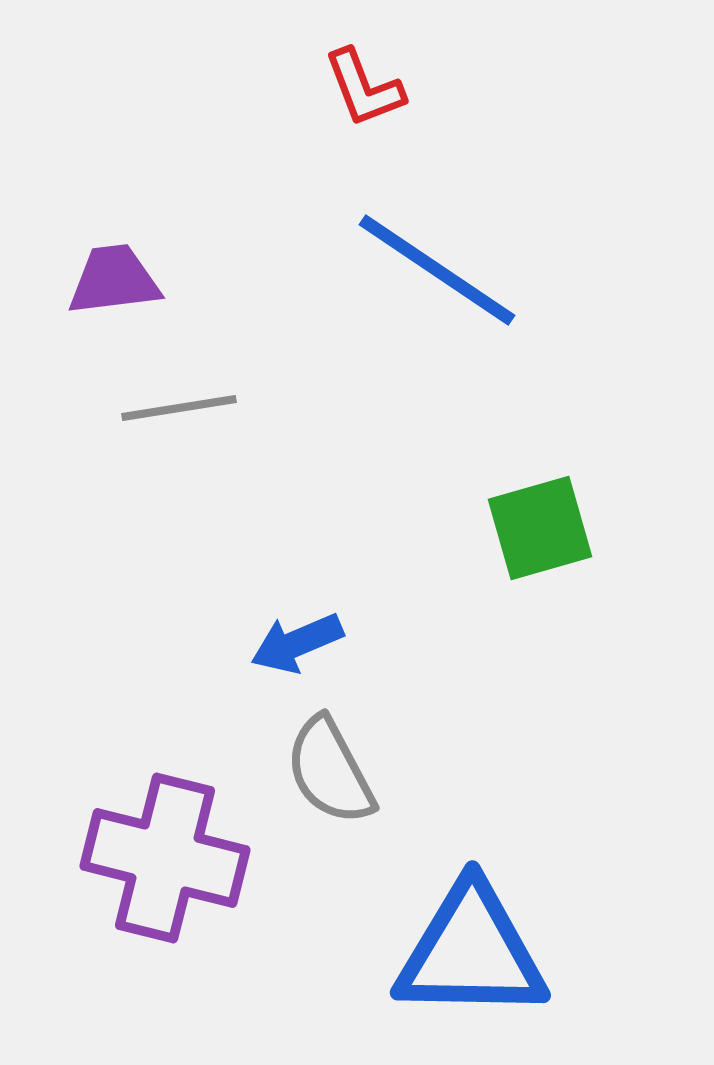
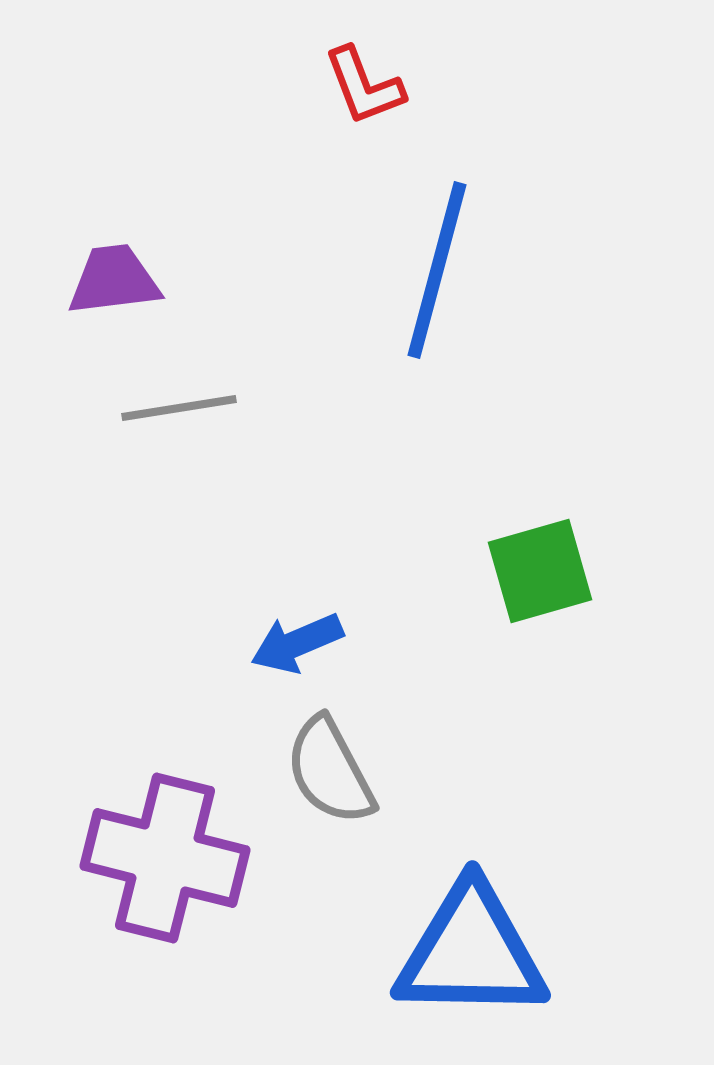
red L-shape: moved 2 px up
blue line: rotated 71 degrees clockwise
green square: moved 43 px down
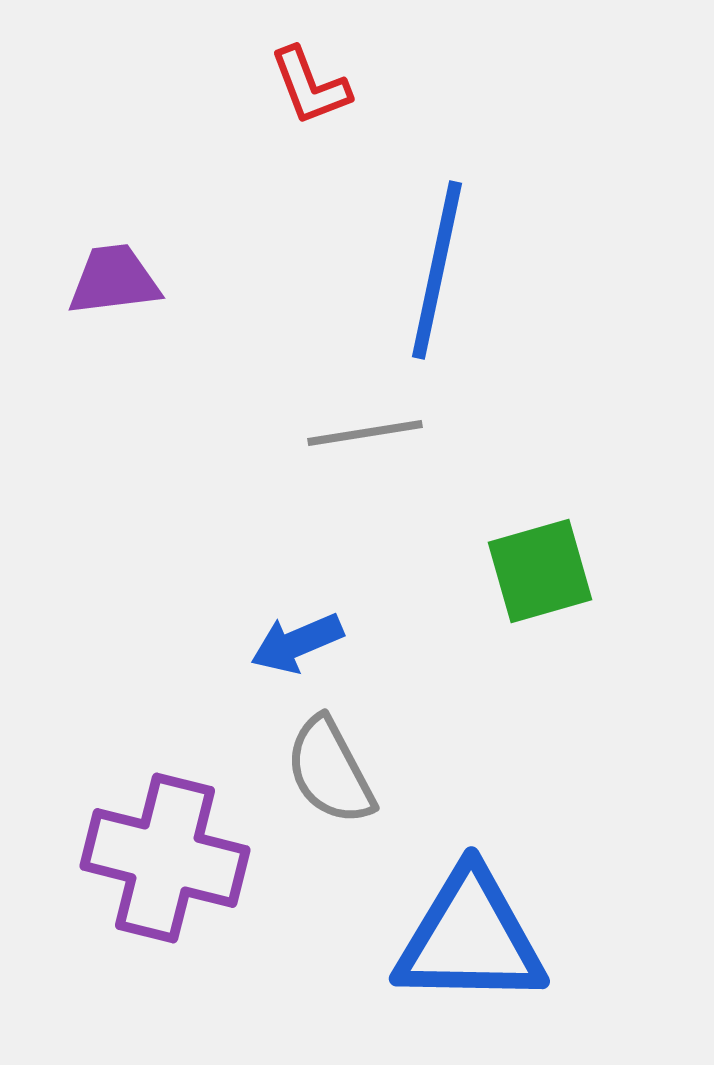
red L-shape: moved 54 px left
blue line: rotated 3 degrees counterclockwise
gray line: moved 186 px right, 25 px down
blue triangle: moved 1 px left, 14 px up
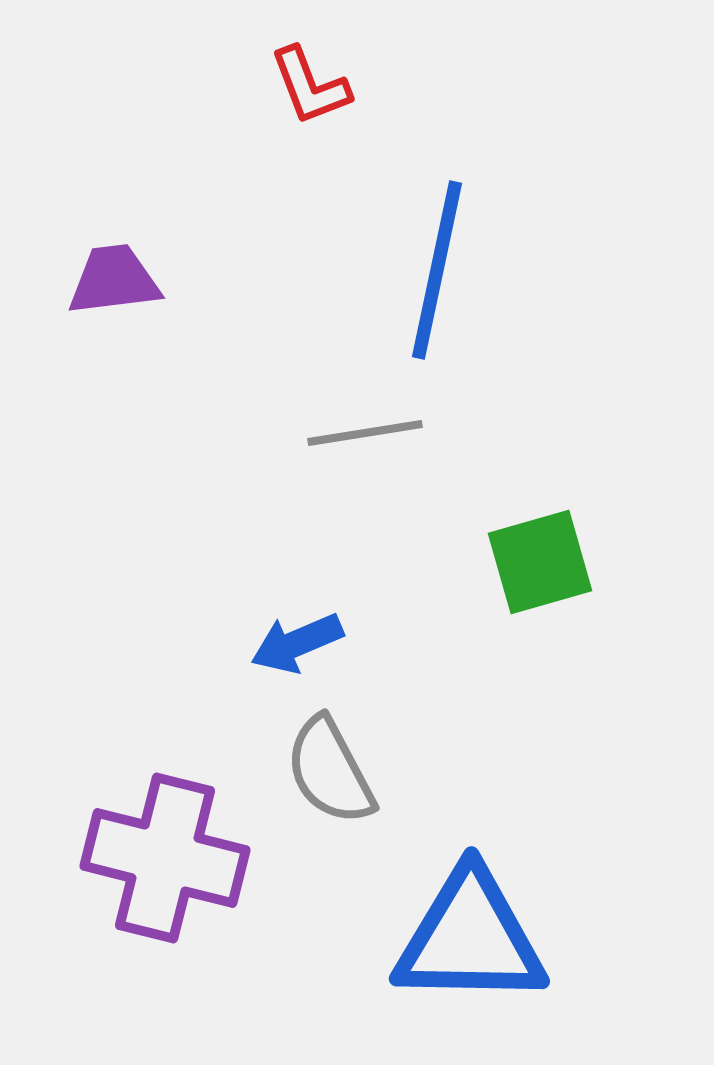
green square: moved 9 px up
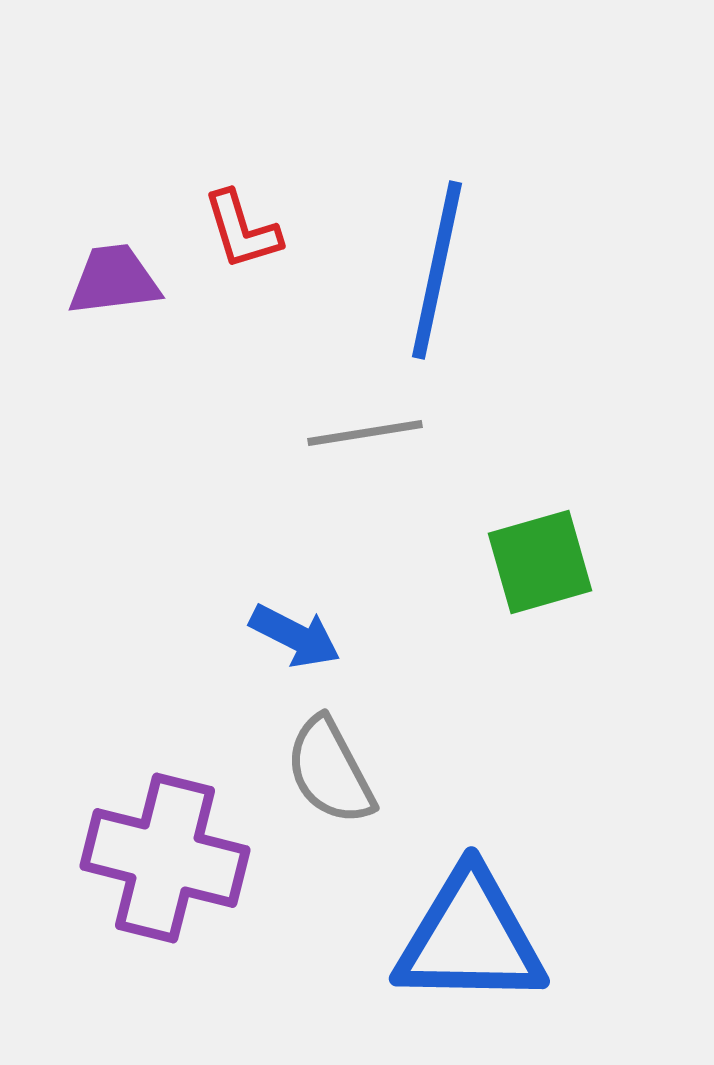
red L-shape: moved 68 px left, 144 px down; rotated 4 degrees clockwise
blue arrow: moved 2 px left, 7 px up; rotated 130 degrees counterclockwise
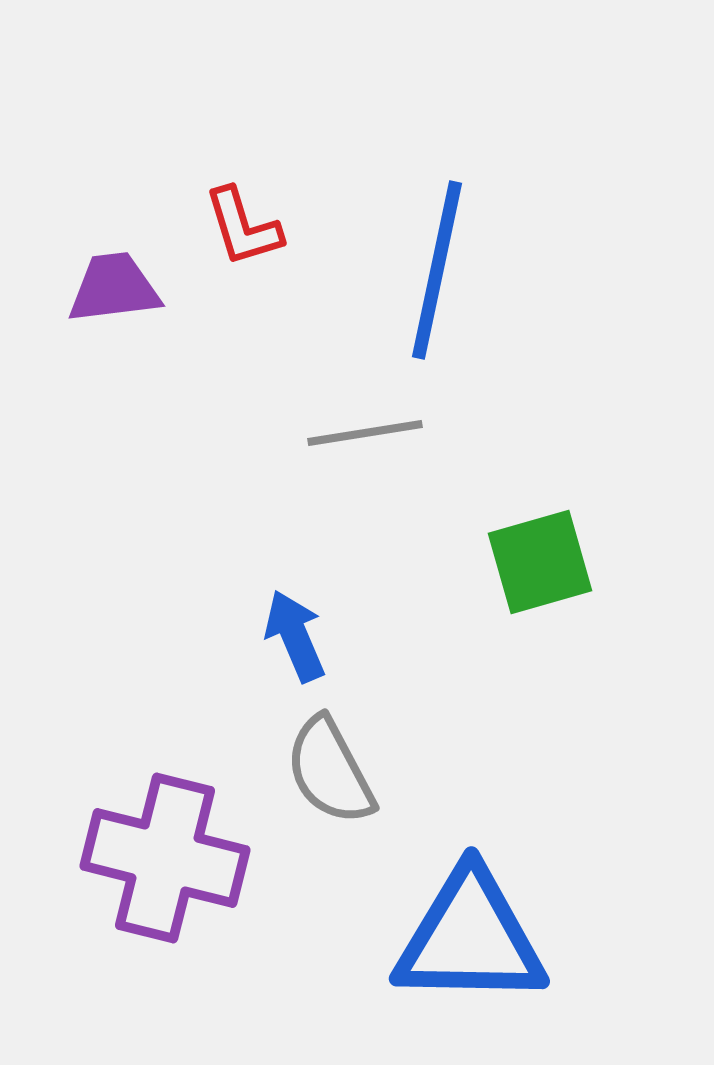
red L-shape: moved 1 px right, 3 px up
purple trapezoid: moved 8 px down
blue arrow: rotated 140 degrees counterclockwise
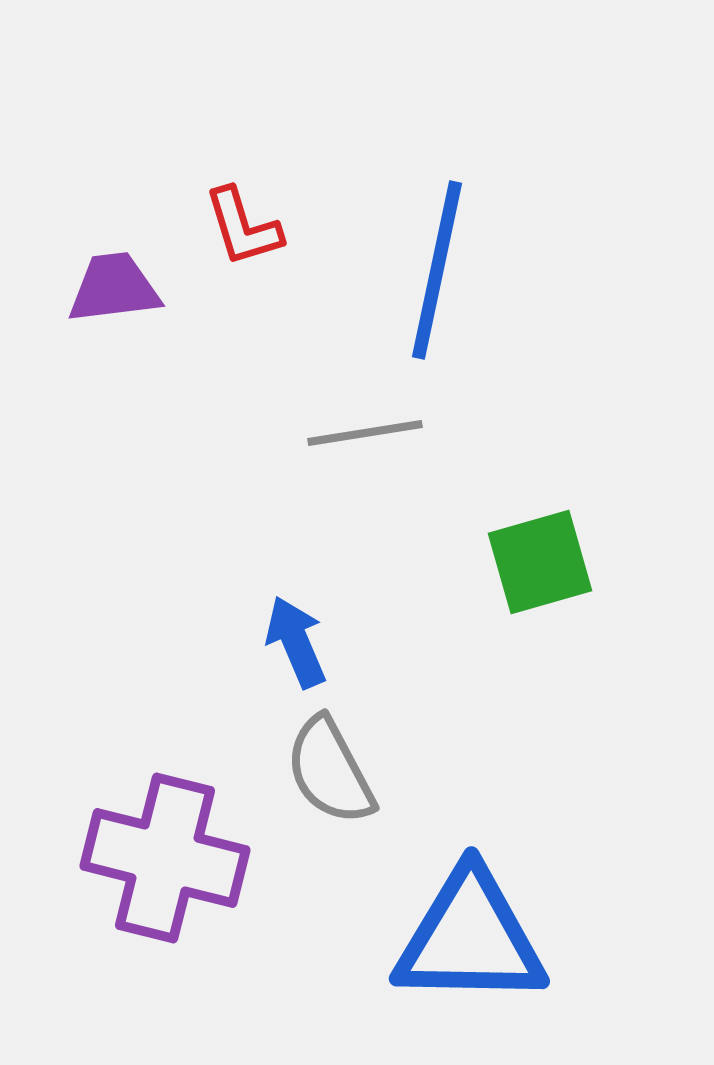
blue arrow: moved 1 px right, 6 px down
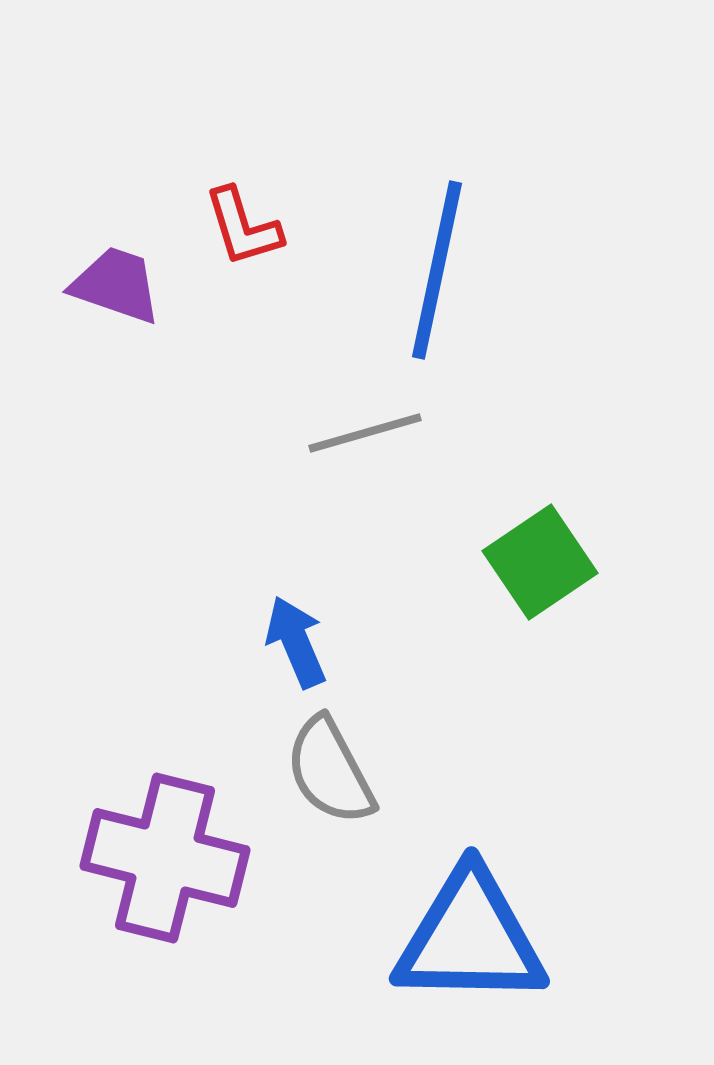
purple trapezoid: moved 2 px right, 3 px up; rotated 26 degrees clockwise
gray line: rotated 7 degrees counterclockwise
green square: rotated 18 degrees counterclockwise
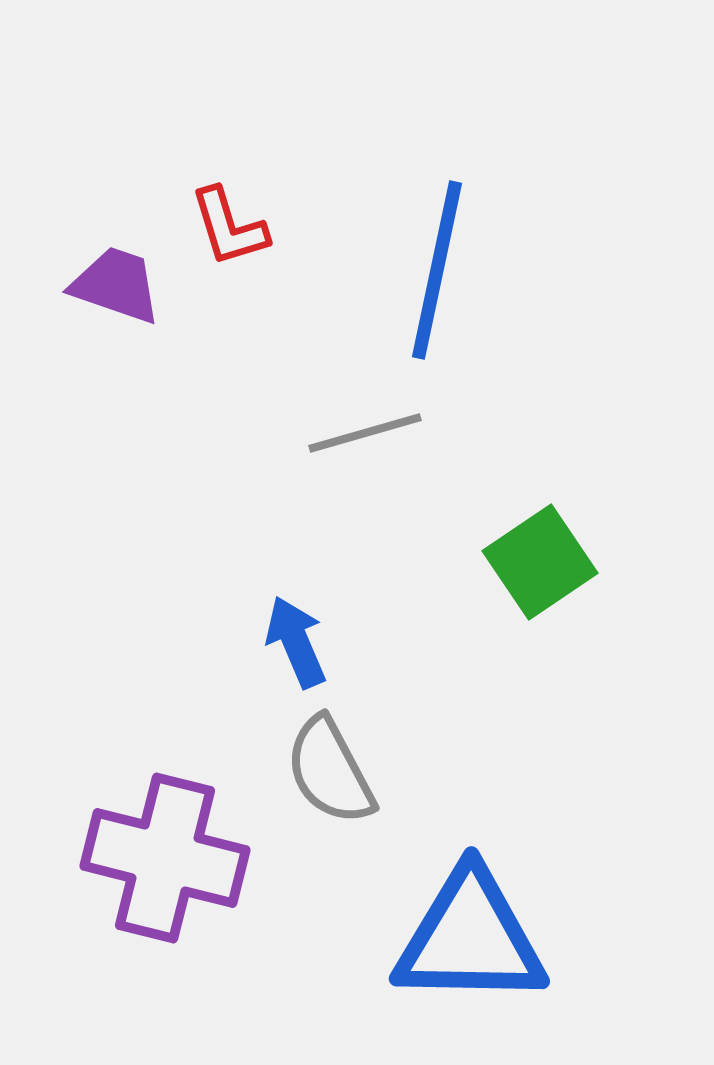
red L-shape: moved 14 px left
